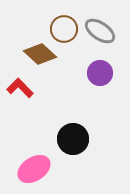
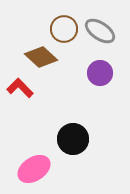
brown diamond: moved 1 px right, 3 px down
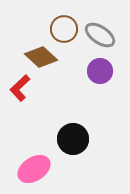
gray ellipse: moved 4 px down
purple circle: moved 2 px up
red L-shape: rotated 88 degrees counterclockwise
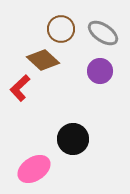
brown circle: moved 3 px left
gray ellipse: moved 3 px right, 2 px up
brown diamond: moved 2 px right, 3 px down
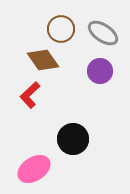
brown diamond: rotated 12 degrees clockwise
red L-shape: moved 10 px right, 7 px down
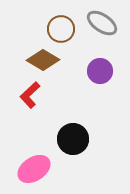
gray ellipse: moved 1 px left, 10 px up
brown diamond: rotated 24 degrees counterclockwise
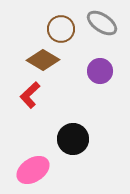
pink ellipse: moved 1 px left, 1 px down
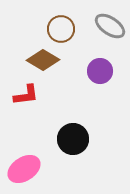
gray ellipse: moved 8 px right, 3 px down
red L-shape: moved 4 px left; rotated 144 degrees counterclockwise
pink ellipse: moved 9 px left, 1 px up
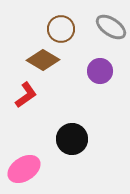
gray ellipse: moved 1 px right, 1 px down
red L-shape: rotated 28 degrees counterclockwise
black circle: moved 1 px left
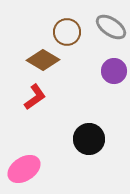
brown circle: moved 6 px right, 3 px down
purple circle: moved 14 px right
red L-shape: moved 9 px right, 2 px down
black circle: moved 17 px right
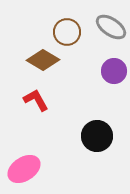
red L-shape: moved 1 px right, 3 px down; rotated 84 degrees counterclockwise
black circle: moved 8 px right, 3 px up
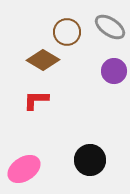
gray ellipse: moved 1 px left
red L-shape: rotated 60 degrees counterclockwise
black circle: moved 7 px left, 24 px down
